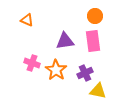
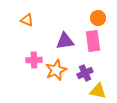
orange circle: moved 3 px right, 2 px down
pink cross: moved 2 px right, 3 px up; rotated 21 degrees counterclockwise
orange star: rotated 15 degrees clockwise
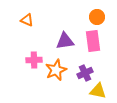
orange circle: moved 1 px left, 1 px up
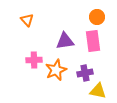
orange triangle: rotated 24 degrees clockwise
purple cross: rotated 14 degrees clockwise
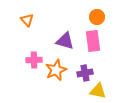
purple triangle: rotated 24 degrees clockwise
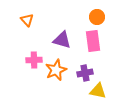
purple triangle: moved 3 px left, 1 px up
